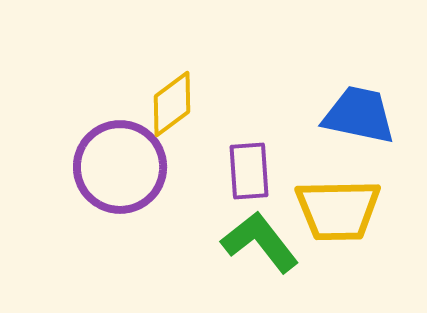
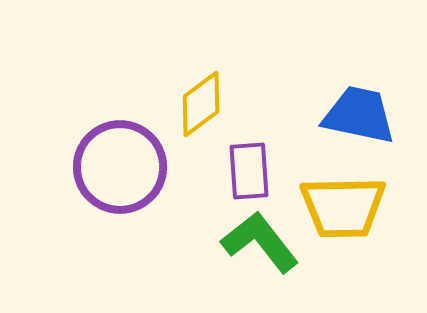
yellow diamond: moved 29 px right
yellow trapezoid: moved 5 px right, 3 px up
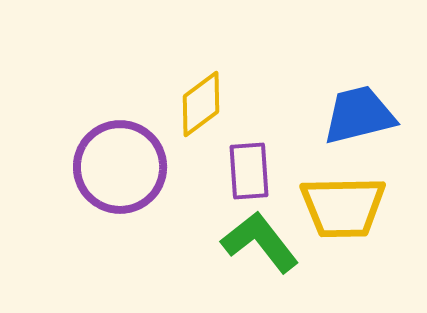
blue trapezoid: rotated 26 degrees counterclockwise
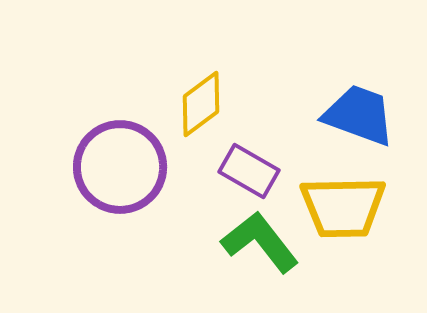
blue trapezoid: rotated 34 degrees clockwise
purple rectangle: rotated 56 degrees counterclockwise
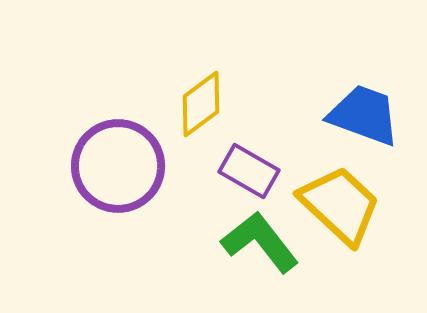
blue trapezoid: moved 5 px right
purple circle: moved 2 px left, 1 px up
yellow trapezoid: moved 3 px left, 2 px up; rotated 136 degrees counterclockwise
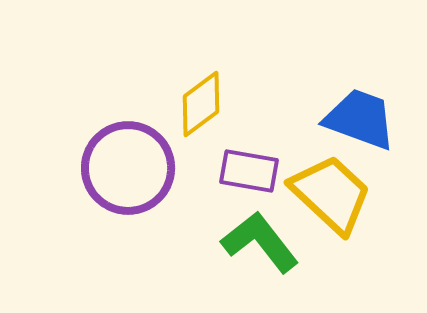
blue trapezoid: moved 4 px left, 4 px down
purple circle: moved 10 px right, 2 px down
purple rectangle: rotated 20 degrees counterclockwise
yellow trapezoid: moved 9 px left, 11 px up
